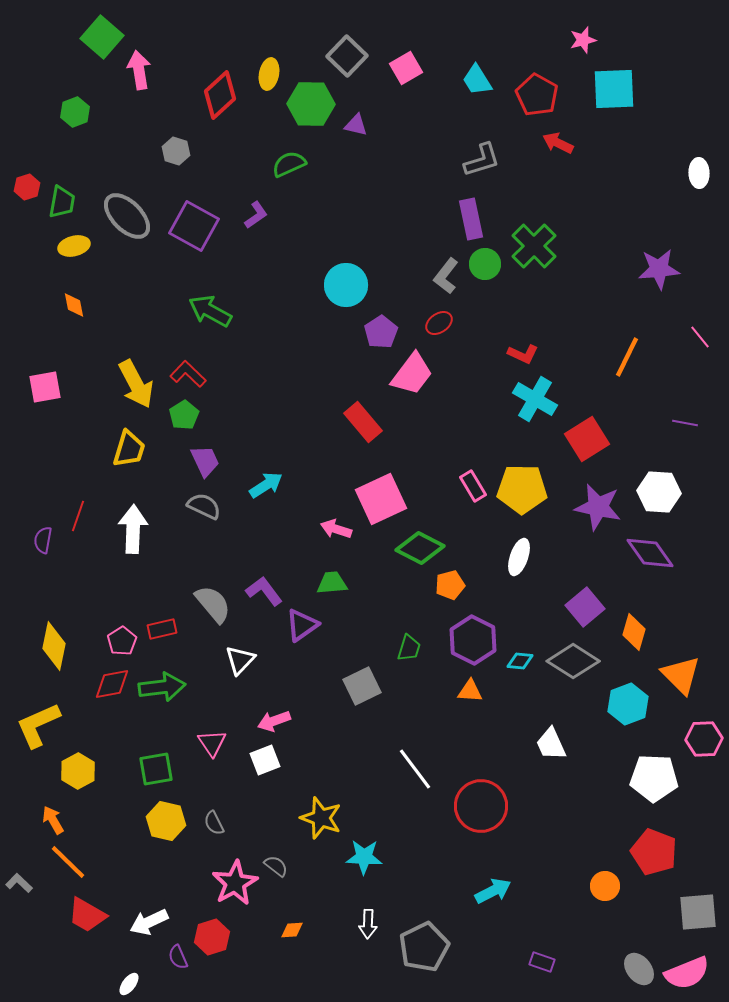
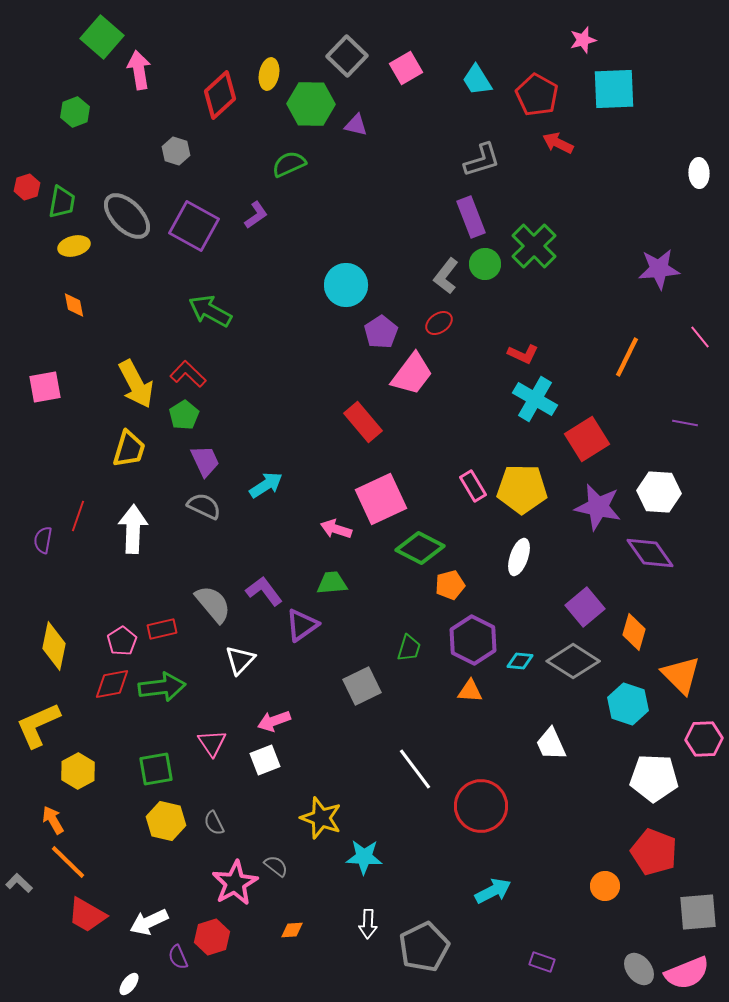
purple rectangle at (471, 219): moved 2 px up; rotated 9 degrees counterclockwise
cyan hexagon at (628, 704): rotated 21 degrees counterclockwise
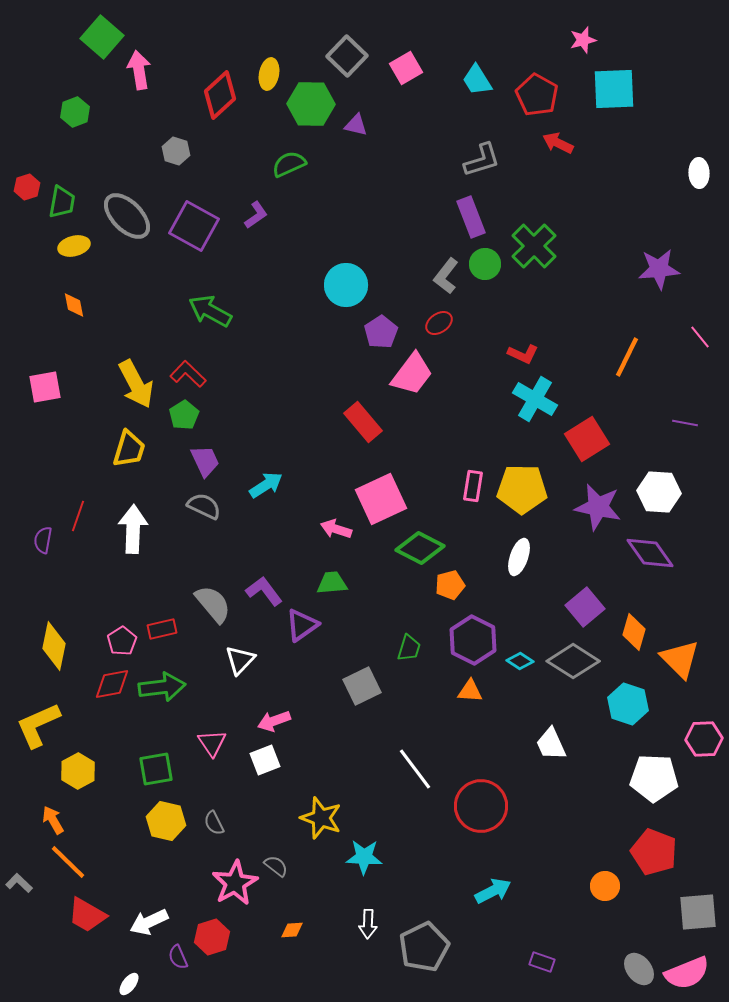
pink rectangle at (473, 486): rotated 40 degrees clockwise
cyan diamond at (520, 661): rotated 28 degrees clockwise
orange triangle at (681, 675): moved 1 px left, 16 px up
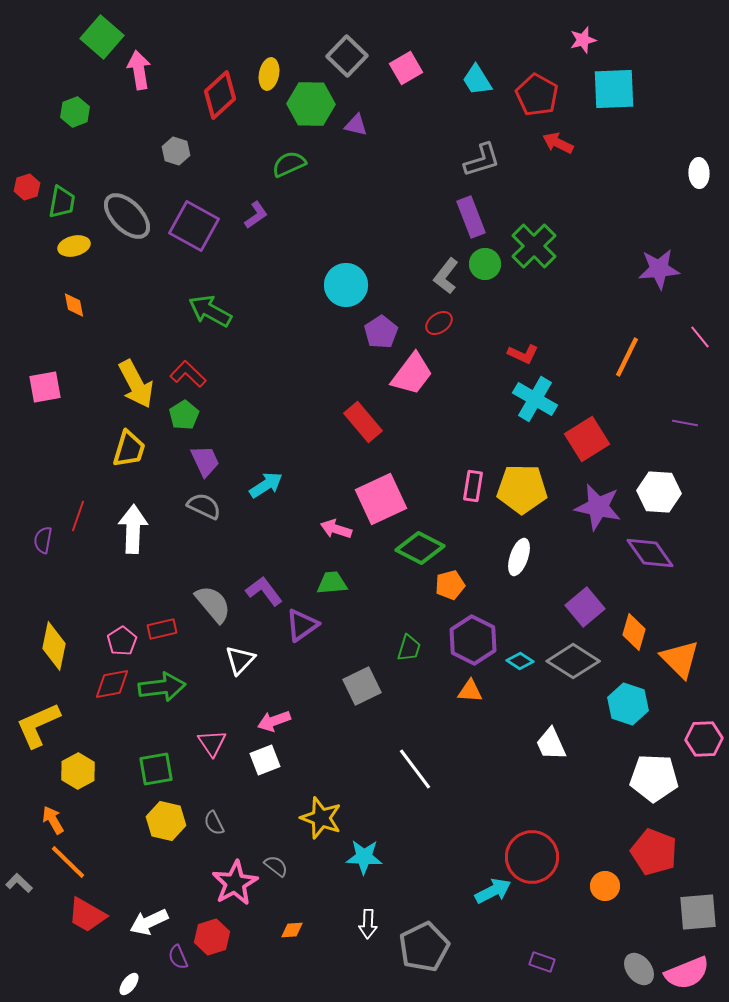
red circle at (481, 806): moved 51 px right, 51 px down
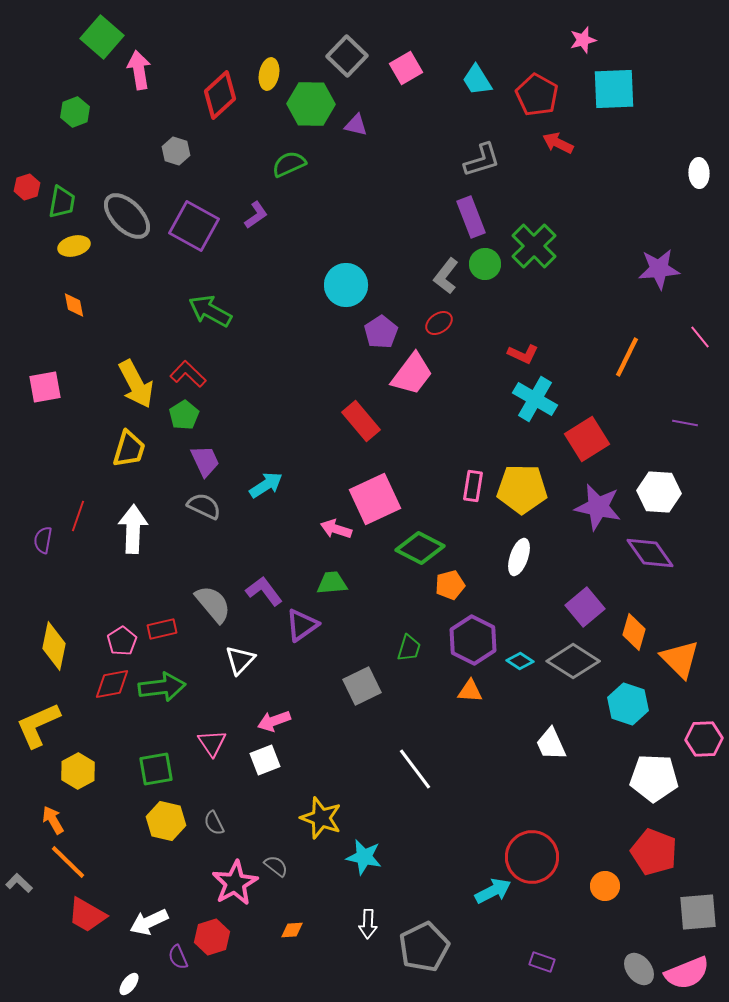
red rectangle at (363, 422): moved 2 px left, 1 px up
pink square at (381, 499): moved 6 px left
cyan star at (364, 857): rotated 9 degrees clockwise
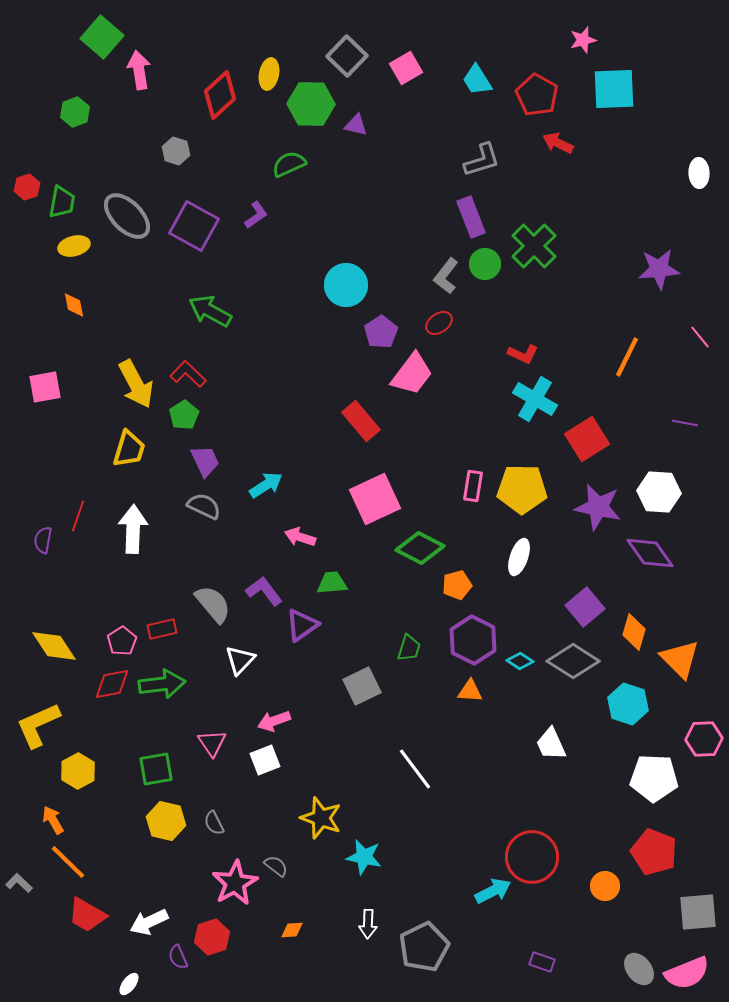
pink arrow at (336, 529): moved 36 px left, 8 px down
orange pentagon at (450, 585): moved 7 px right
yellow diamond at (54, 646): rotated 45 degrees counterclockwise
green arrow at (162, 687): moved 3 px up
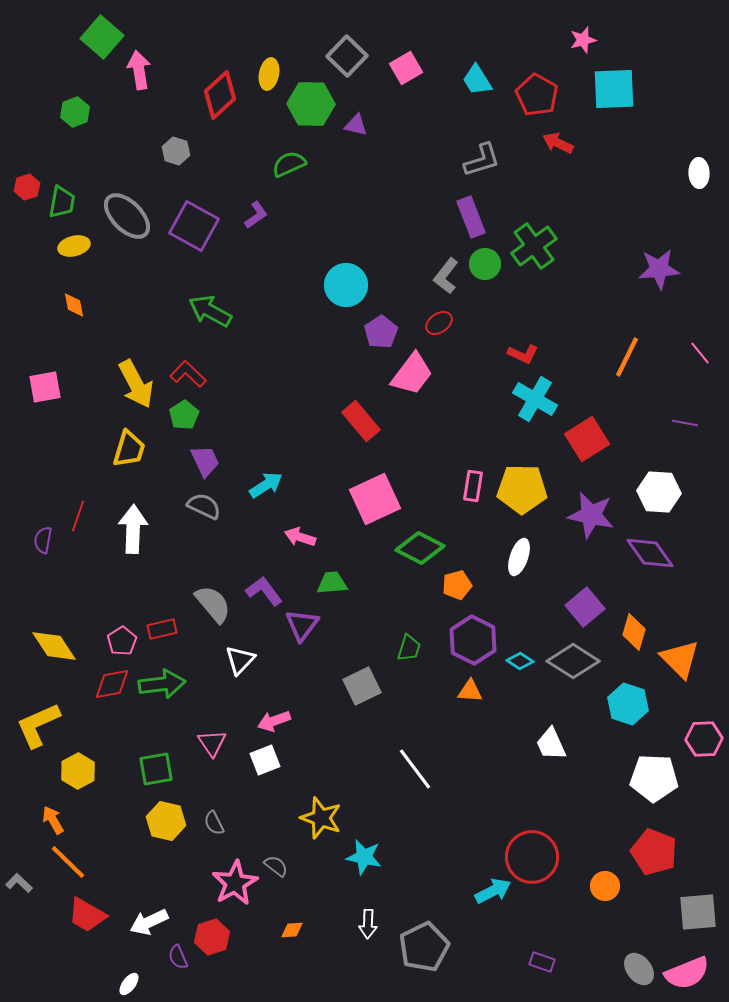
green cross at (534, 246): rotated 9 degrees clockwise
pink line at (700, 337): moved 16 px down
purple star at (598, 507): moved 7 px left, 8 px down
purple triangle at (302, 625): rotated 18 degrees counterclockwise
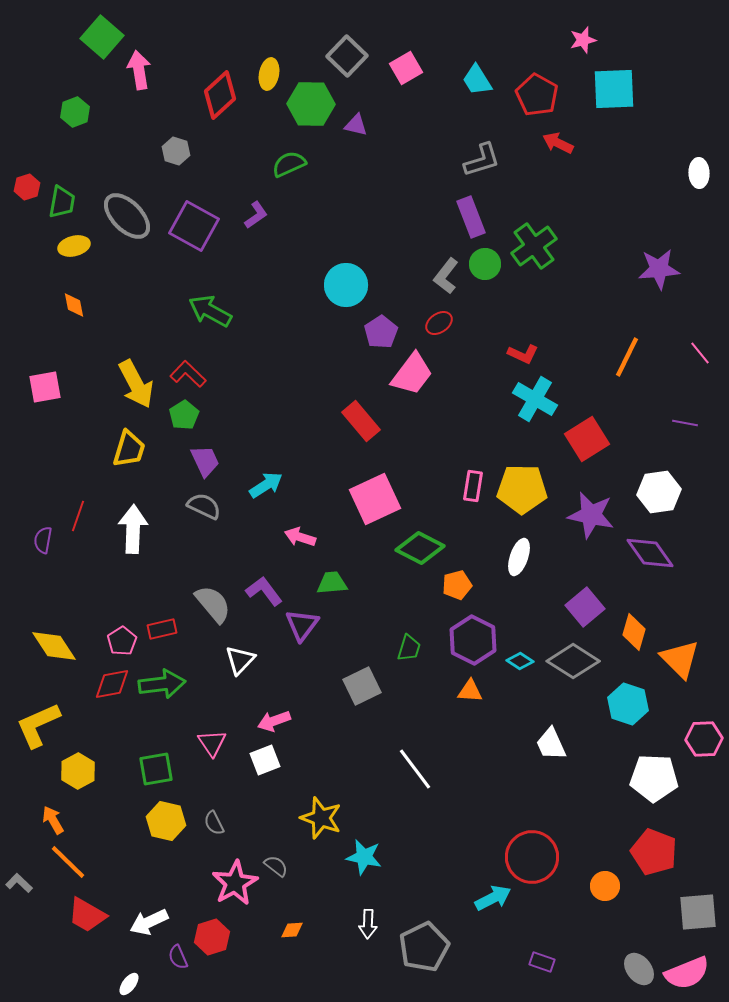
white hexagon at (659, 492): rotated 12 degrees counterclockwise
cyan arrow at (493, 891): moved 7 px down
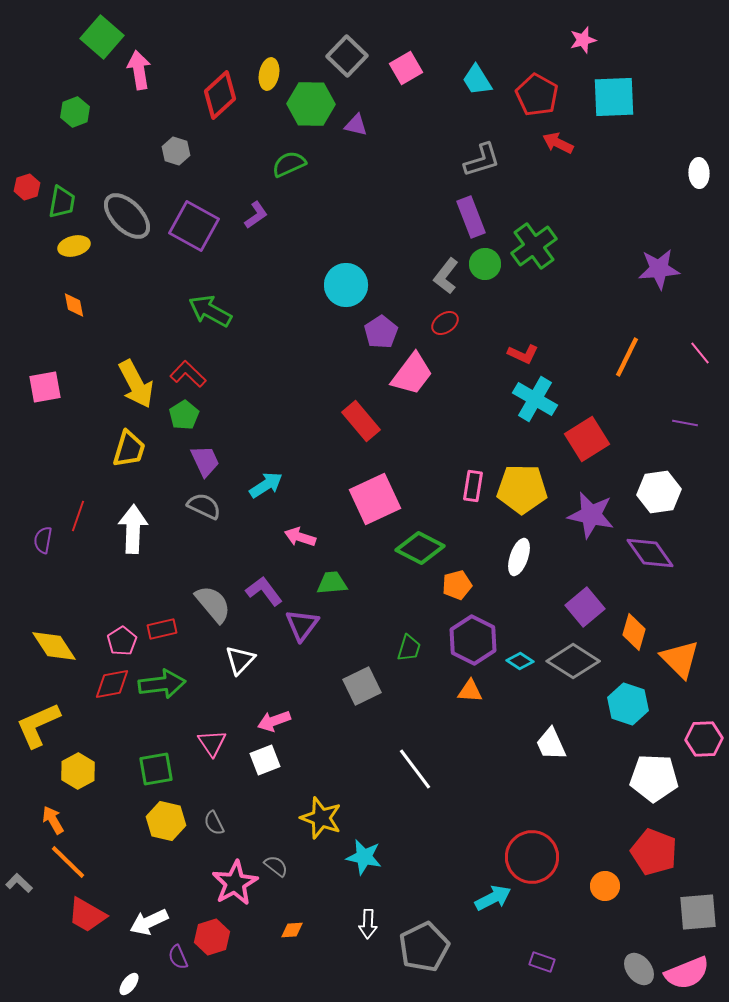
cyan square at (614, 89): moved 8 px down
red ellipse at (439, 323): moved 6 px right
